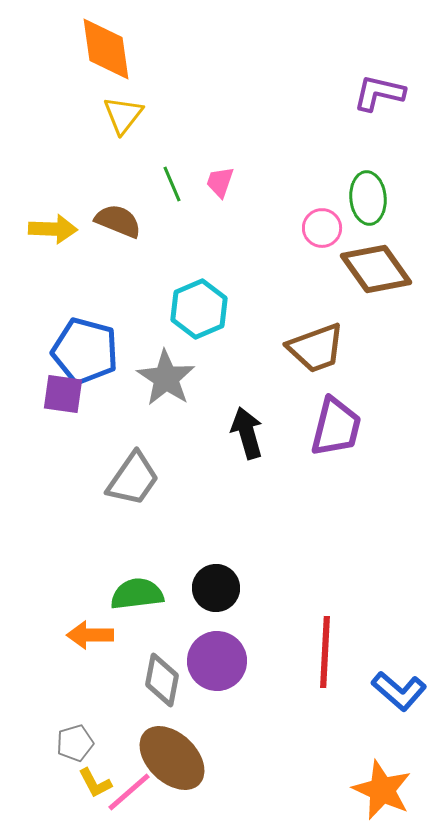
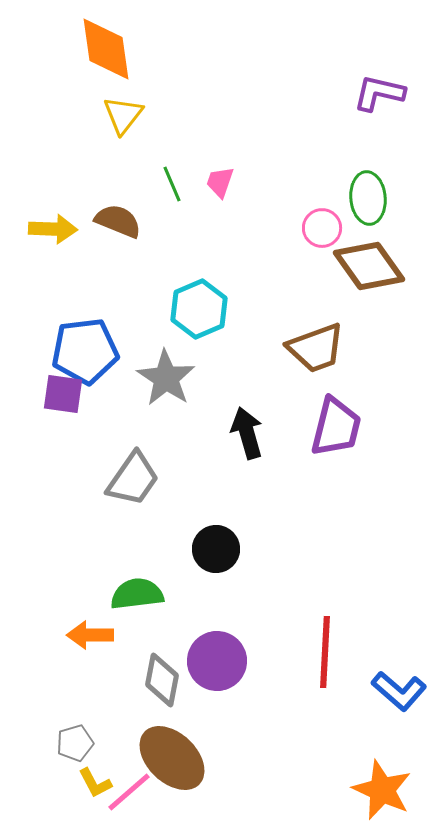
brown diamond: moved 7 px left, 3 px up
blue pentagon: rotated 22 degrees counterclockwise
black circle: moved 39 px up
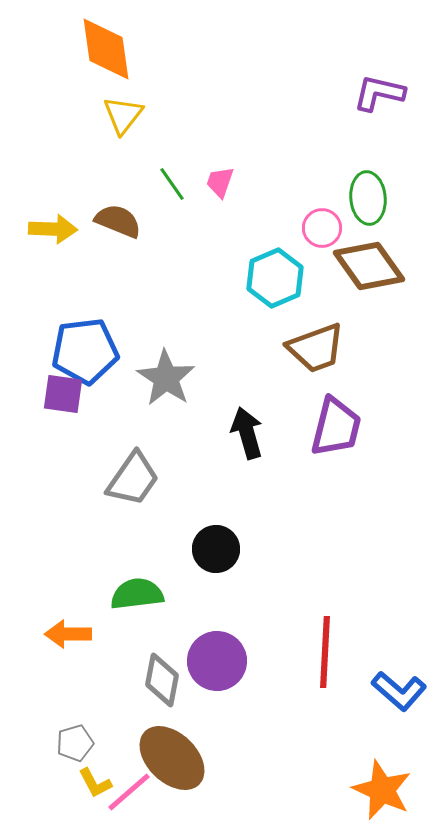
green line: rotated 12 degrees counterclockwise
cyan hexagon: moved 76 px right, 31 px up
orange arrow: moved 22 px left, 1 px up
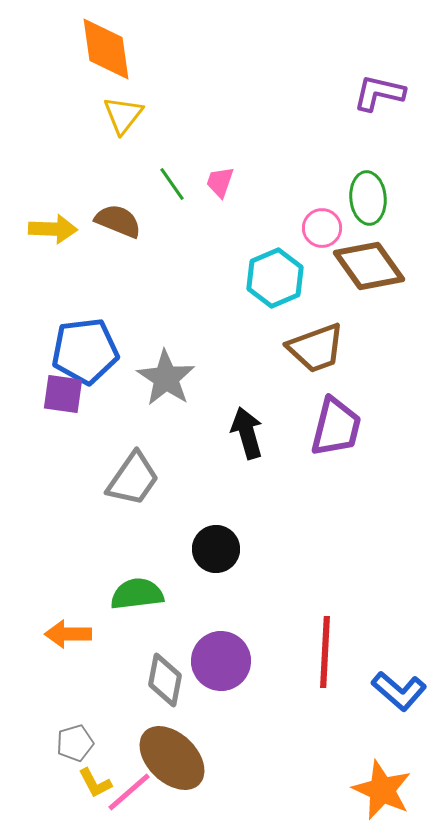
purple circle: moved 4 px right
gray diamond: moved 3 px right
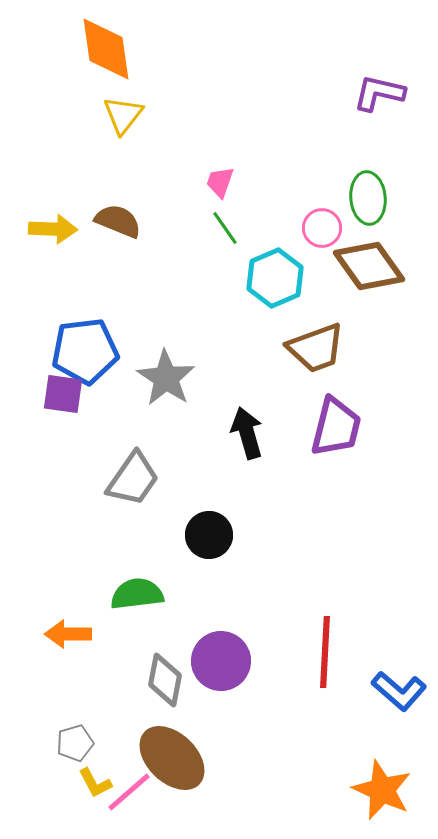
green line: moved 53 px right, 44 px down
black circle: moved 7 px left, 14 px up
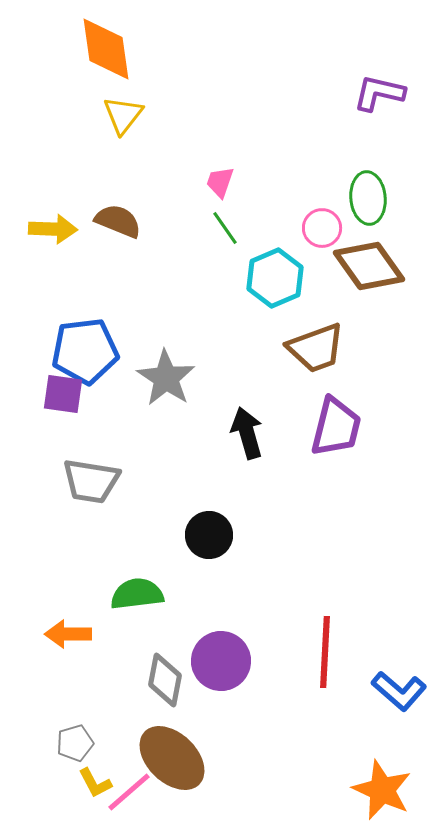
gray trapezoid: moved 42 px left, 2 px down; rotated 64 degrees clockwise
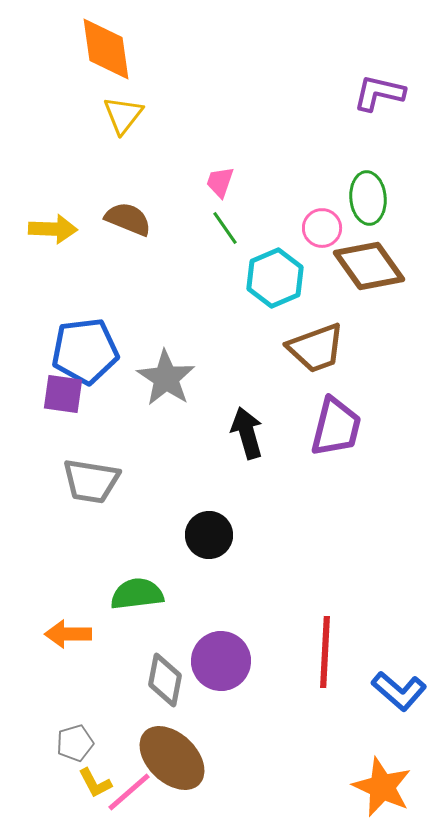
brown semicircle: moved 10 px right, 2 px up
orange star: moved 3 px up
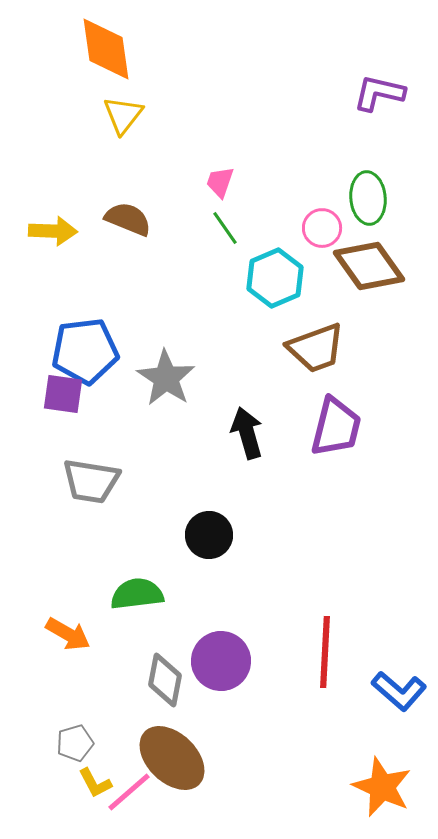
yellow arrow: moved 2 px down
orange arrow: rotated 150 degrees counterclockwise
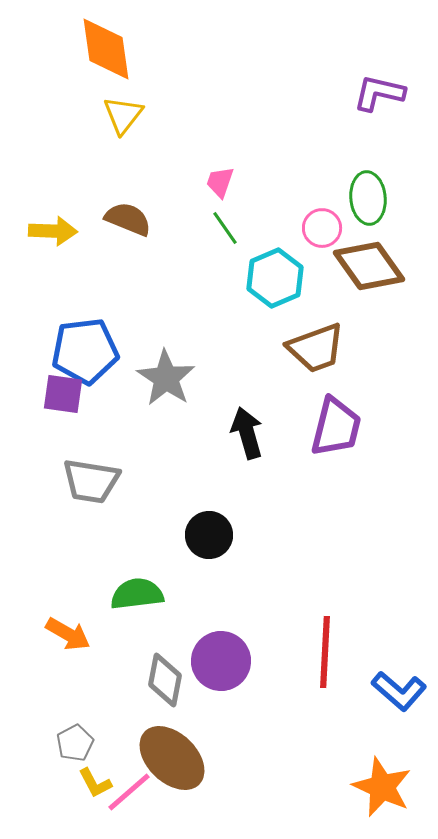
gray pentagon: rotated 12 degrees counterclockwise
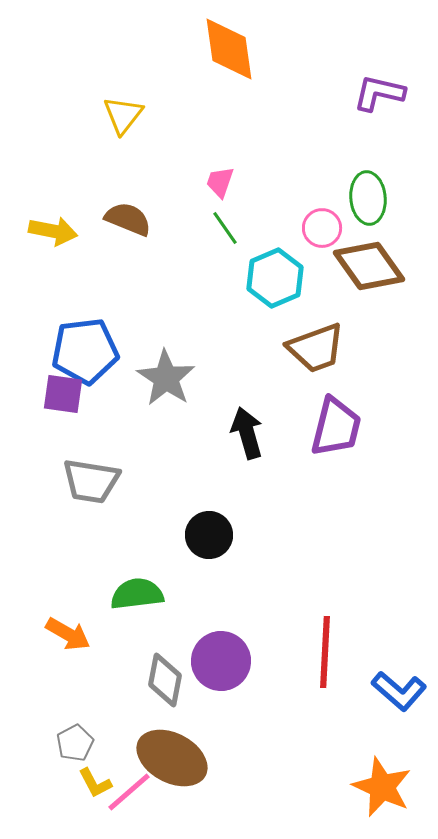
orange diamond: moved 123 px right
yellow arrow: rotated 9 degrees clockwise
brown ellipse: rotated 16 degrees counterclockwise
